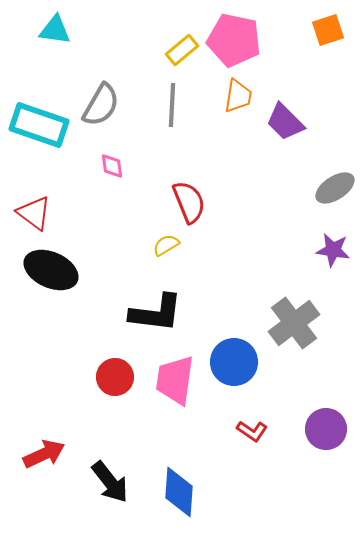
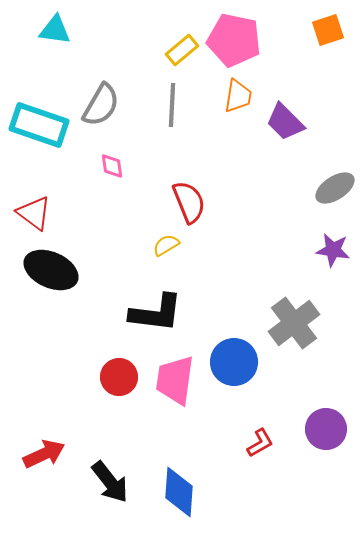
red circle: moved 4 px right
red L-shape: moved 8 px right, 12 px down; rotated 64 degrees counterclockwise
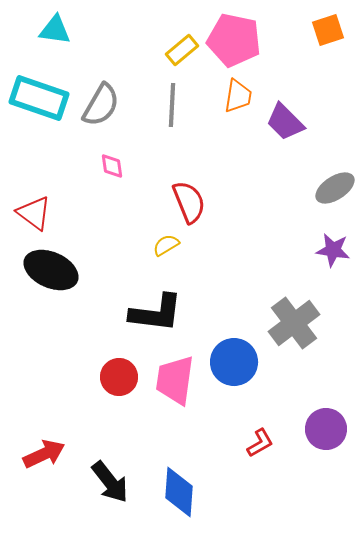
cyan rectangle: moved 27 px up
